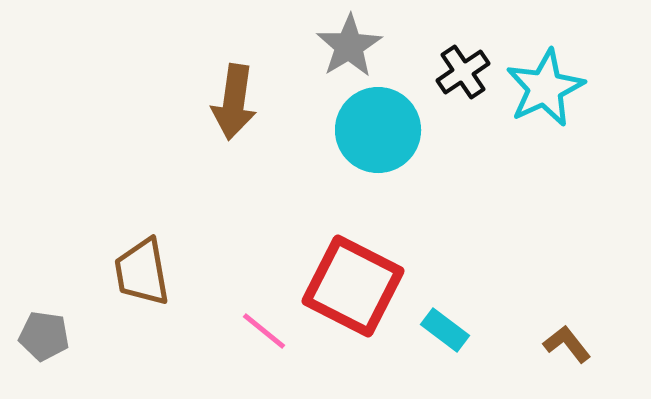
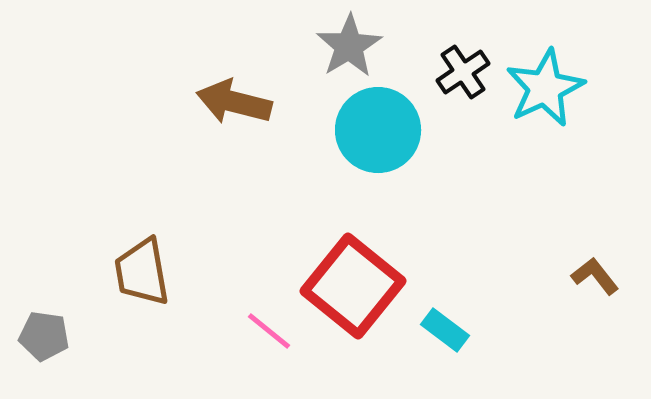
brown arrow: rotated 96 degrees clockwise
red square: rotated 12 degrees clockwise
pink line: moved 5 px right
brown L-shape: moved 28 px right, 68 px up
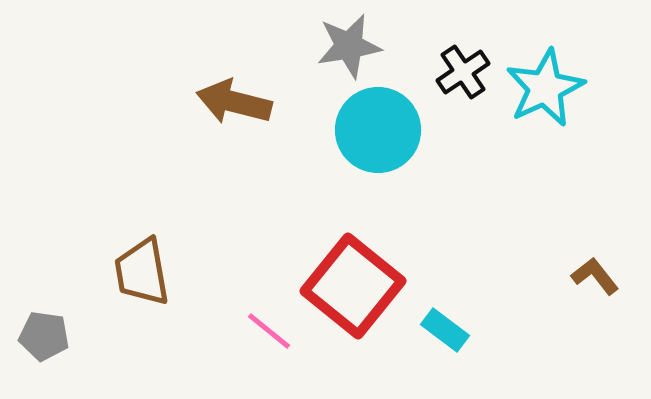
gray star: rotated 22 degrees clockwise
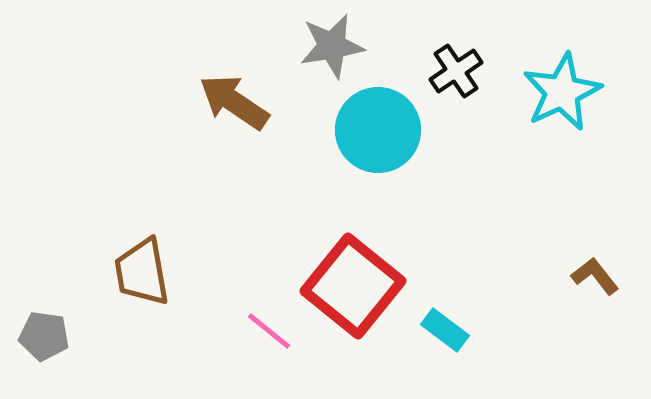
gray star: moved 17 px left
black cross: moved 7 px left, 1 px up
cyan star: moved 17 px right, 4 px down
brown arrow: rotated 20 degrees clockwise
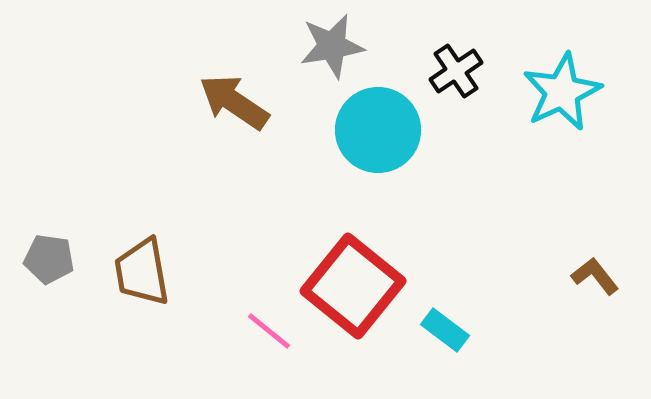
gray pentagon: moved 5 px right, 77 px up
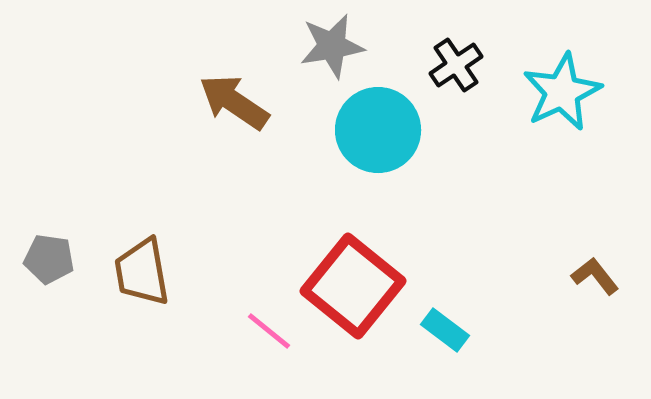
black cross: moved 6 px up
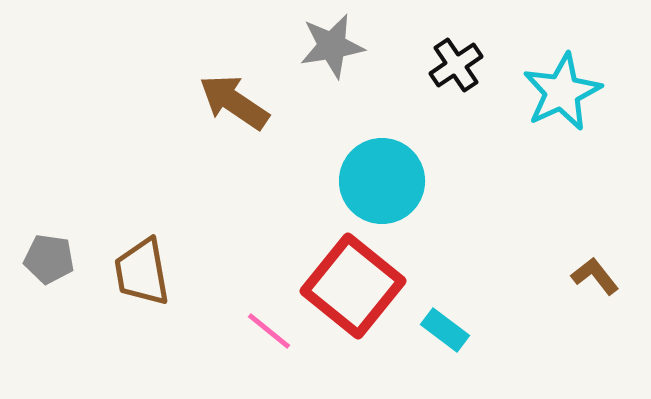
cyan circle: moved 4 px right, 51 px down
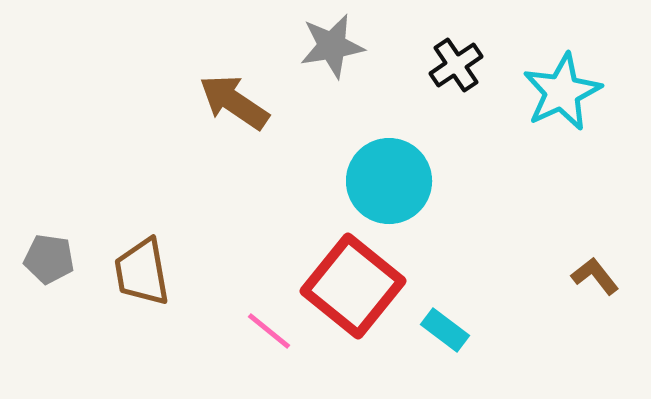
cyan circle: moved 7 px right
